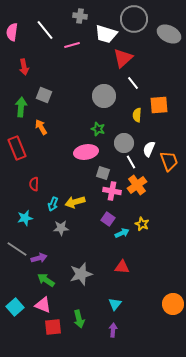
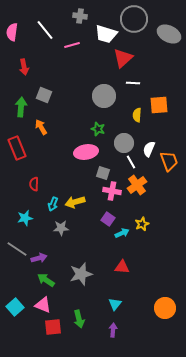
white line at (133, 83): rotated 48 degrees counterclockwise
yellow star at (142, 224): rotated 24 degrees clockwise
orange circle at (173, 304): moved 8 px left, 4 px down
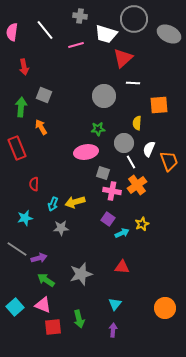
pink line at (72, 45): moved 4 px right
yellow semicircle at (137, 115): moved 8 px down
green star at (98, 129): rotated 24 degrees counterclockwise
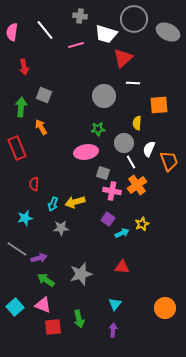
gray ellipse at (169, 34): moved 1 px left, 2 px up
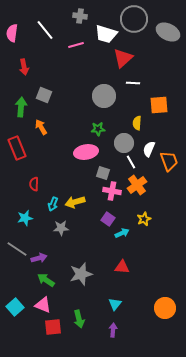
pink semicircle at (12, 32): moved 1 px down
yellow star at (142, 224): moved 2 px right, 5 px up
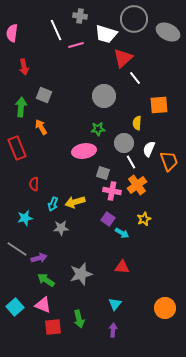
white line at (45, 30): moved 11 px right; rotated 15 degrees clockwise
white line at (133, 83): moved 2 px right, 5 px up; rotated 48 degrees clockwise
pink ellipse at (86, 152): moved 2 px left, 1 px up
cyan arrow at (122, 233): rotated 56 degrees clockwise
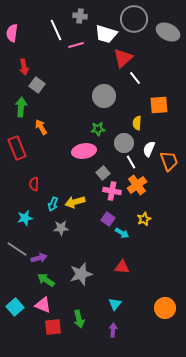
gray square at (44, 95): moved 7 px left, 10 px up; rotated 14 degrees clockwise
gray square at (103, 173): rotated 32 degrees clockwise
